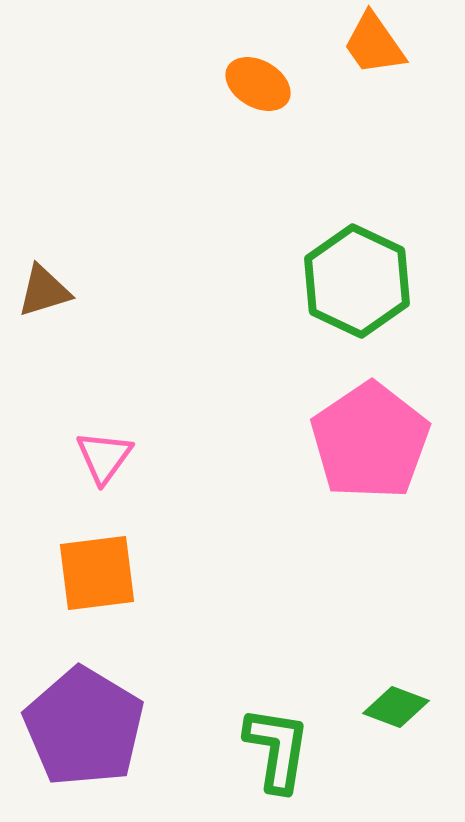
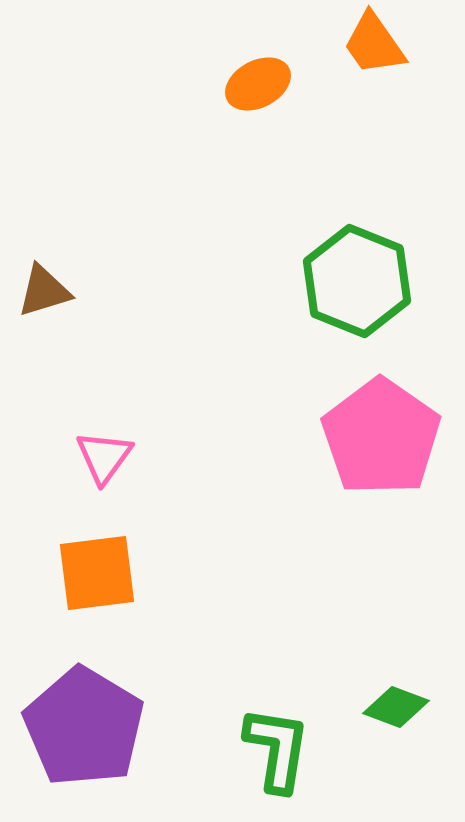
orange ellipse: rotated 58 degrees counterclockwise
green hexagon: rotated 3 degrees counterclockwise
pink pentagon: moved 11 px right, 4 px up; rotated 3 degrees counterclockwise
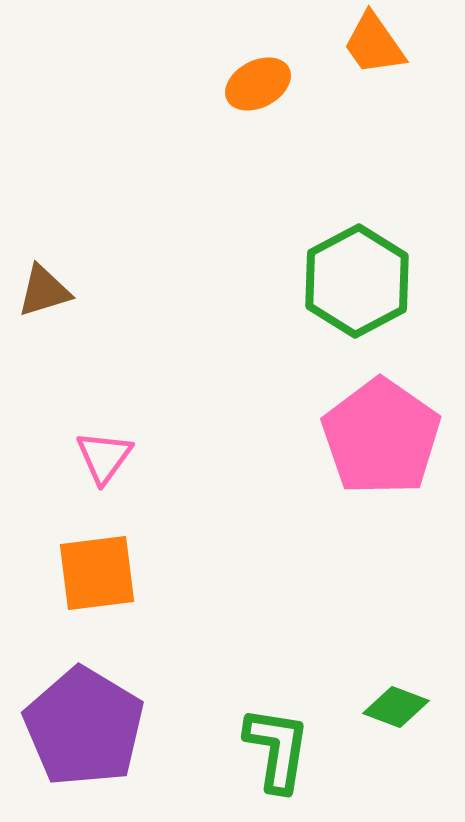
green hexagon: rotated 10 degrees clockwise
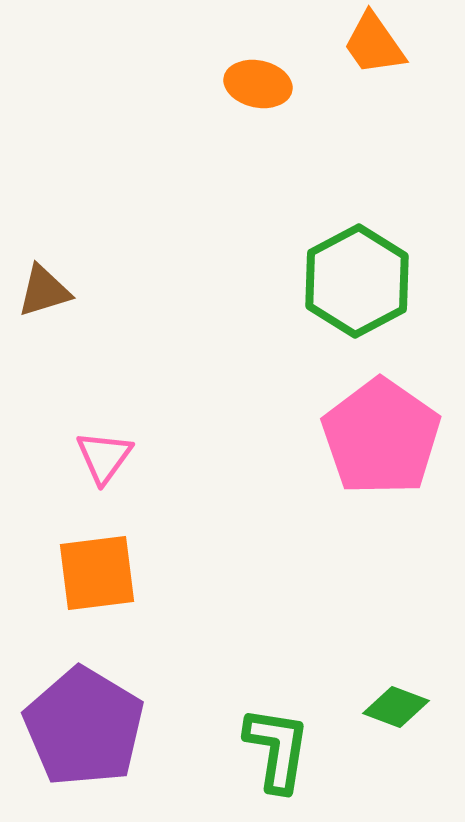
orange ellipse: rotated 40 degrees clockwise
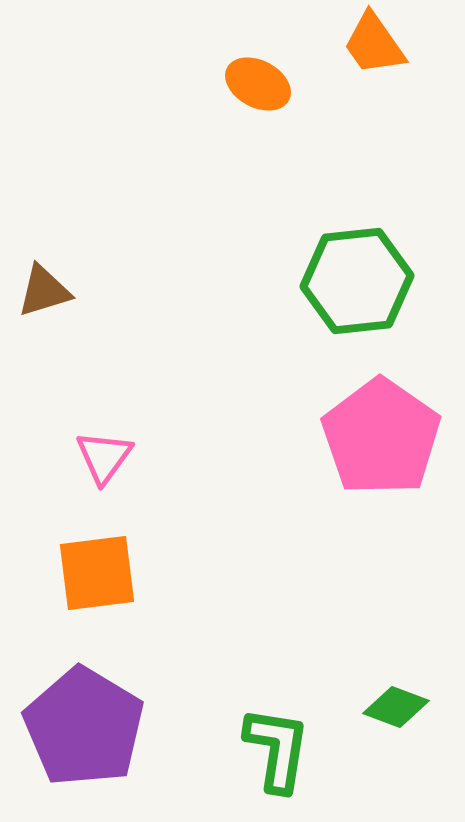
orange ellipse: rotated 16 degrees clockwise
green hexagon: rotated 22 degrees clockwise
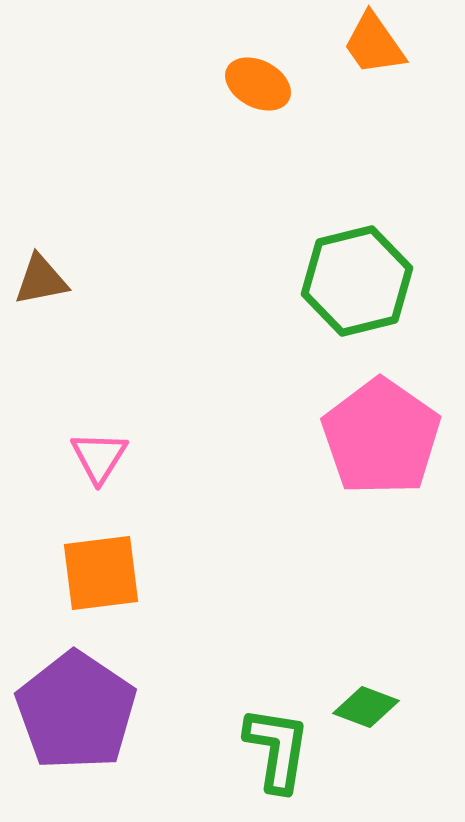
green hexagon: rotated 8 degrees counterclockwise
brown triangle: moved 3 px left, 11 px up; rotated 6 degrees clockwise
pink triangle: moved 5 px left; rotated 4 degrees counterclockwise
orange square: moved 4 px right
green diamond: moved 30 px left
purple pentagon: moved 8 px left, 16 px up; rotated 3 degrees clockwise
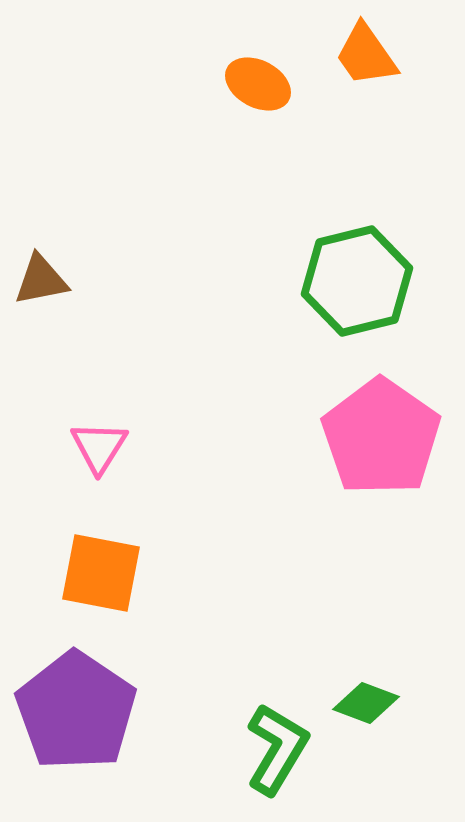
orange trapezoid: moved 8 px left, 11 px down
pink triangle: moved 10 px up
orange square: rotated 18 degrees clockwise
green diamond: moved 4 px up
green L-shape: rotated 22 degrees clockwise
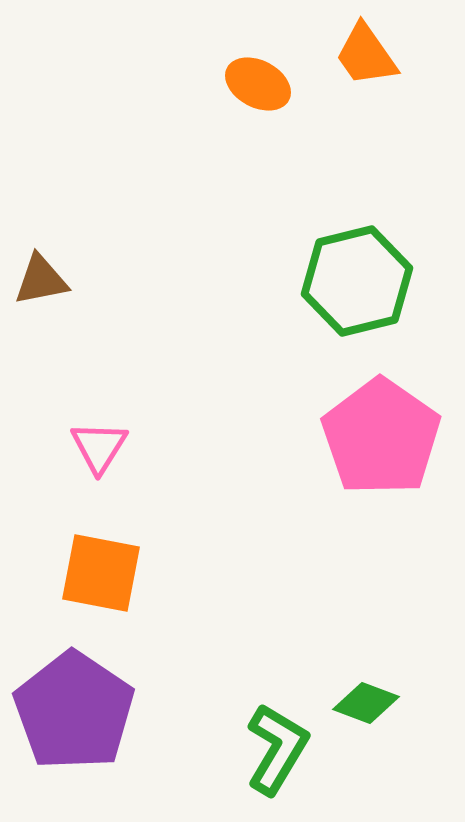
purple pentagon: moved 2 px left
